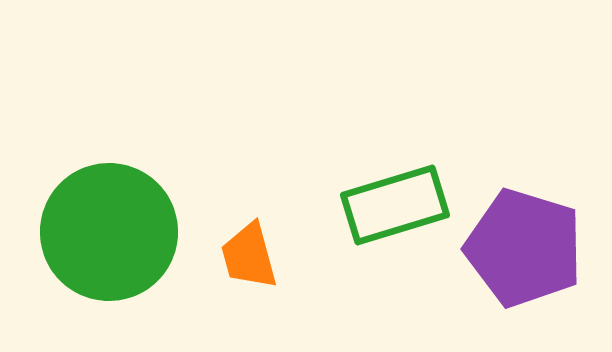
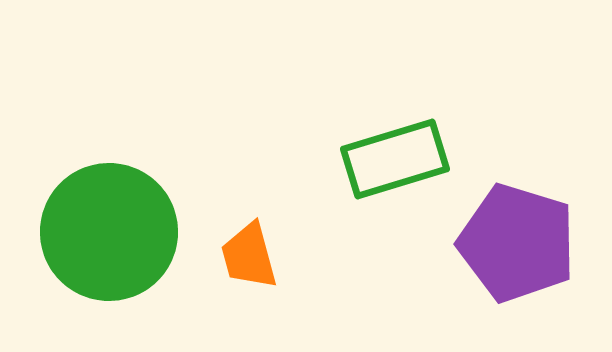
green rectangle: moved 46 px up
purple pentagon: moved 7 px left, 5 px up
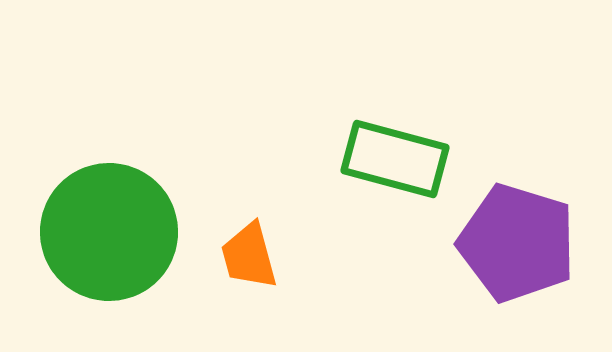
green rectangle: rotated 32 degrees clockwise
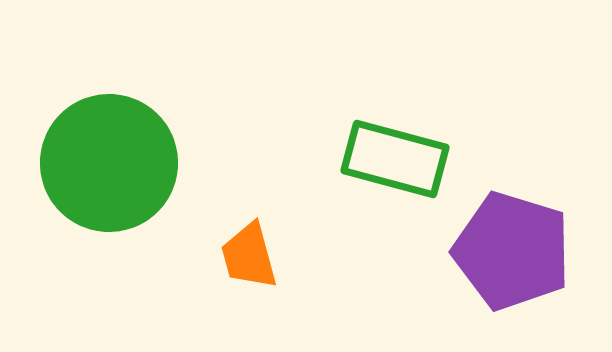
green circle: moved 69 px up
purple pentagon: moved 5 px left, 8 px down
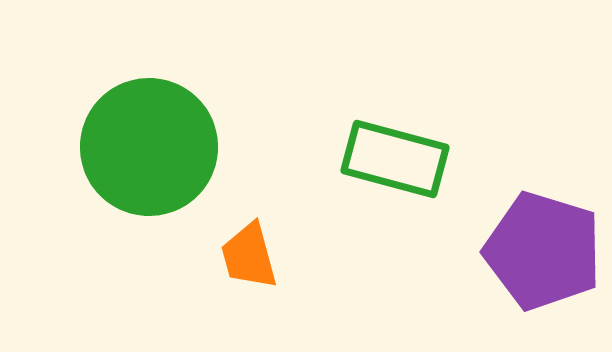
green circle: moved 40 px right, 16 px up
purple pentagon: moved 31 px right
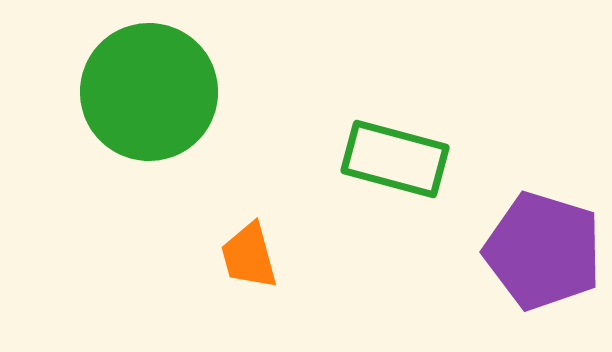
green circle: moved 55 px up
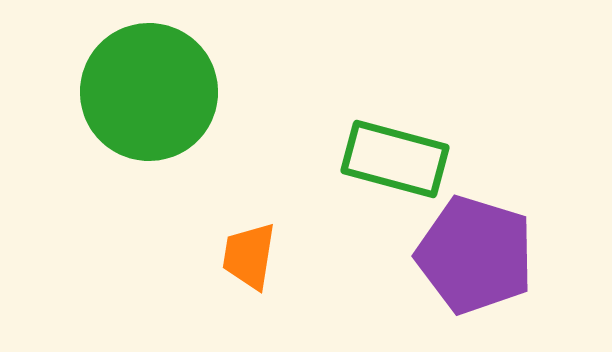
purple pentagon: moved 68 px left, 4 px down
orange trapezoid: rotated 24 degrees clockwise
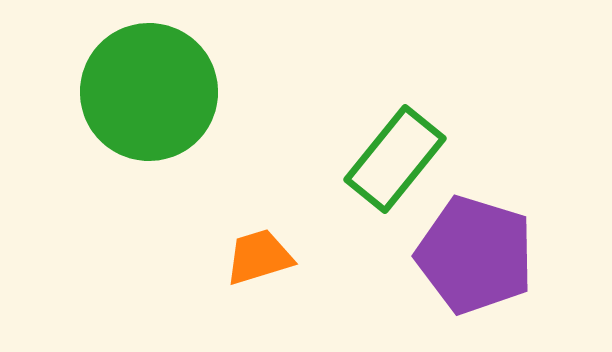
green rectangle: rotated 66 degrees counterclockwise
orange trapezoid: moved 10 px right, 1 px down; rotated 64 degrees clockwise
